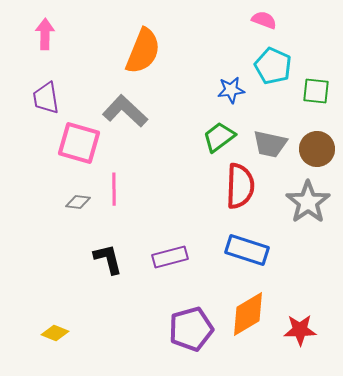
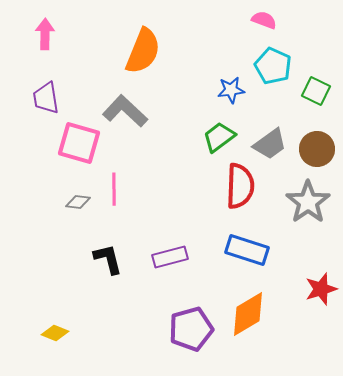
green square: rotated 20 degrees clockwise
gray trapezoid: rotated 48 degrees counterclockwise
red star: moved 21 px right, 41 px up; rotated 16 degrees counterclockwise
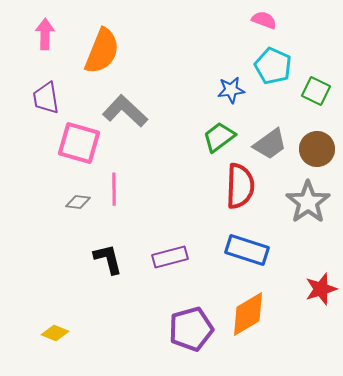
orange semicircle: moved 41 px left
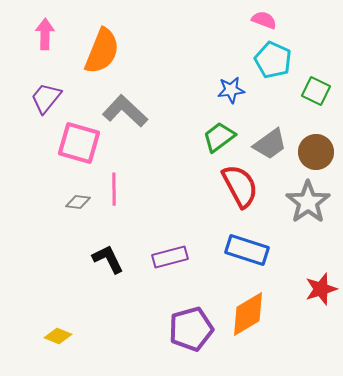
cyan pentagon: moved 6 px up
purple trapezoid: rotated 48 degrees clockwise
brown circle: moved 1 px left, 3 px down
red semicircle: rotated 30 degrees counterclockwise
black L-shape: rotated 12 degrees counterclockwise
yellow diamond: moved 3 px right, 3 px down
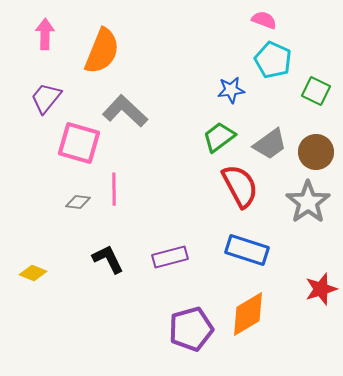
yellow diamond: moved 25 px left, 63 px up
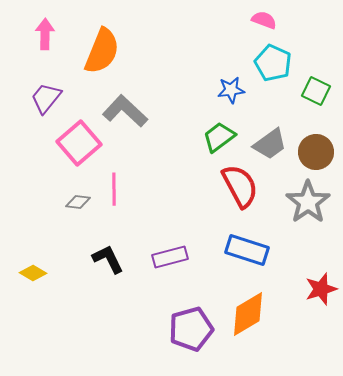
cyan pentagon: moved 3 px down
pink square: rotated 33 degrees clockwise
yellow diamond: rotated 8 degrees clockwise
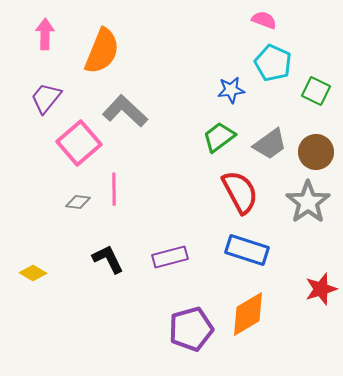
red semicircle: moved 6 px down
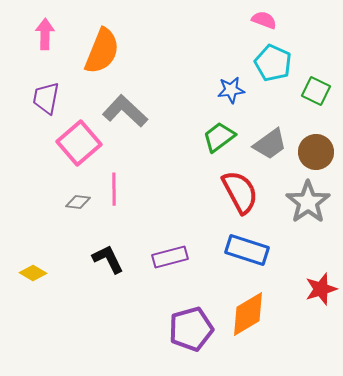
purple trapezoid: rotated 28 degrees counterclockwise
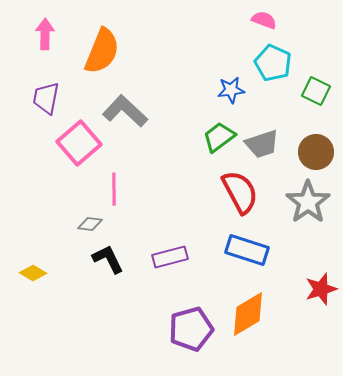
gray trapezoid: moved 8 px left; rotated 18 degrees clockwise
gray diamond: moved 12 px right, 22 px down
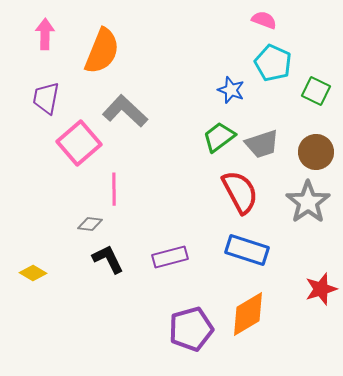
blue star: rotated 28 degrees clockwise
